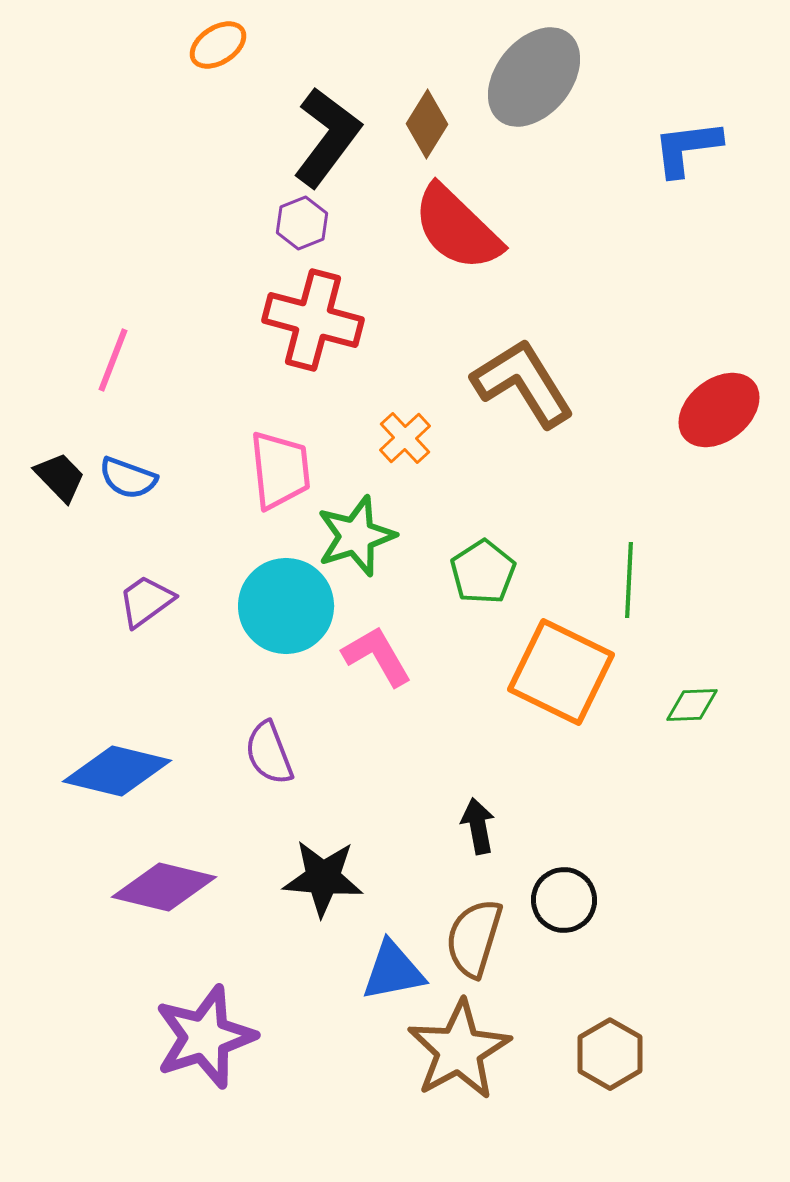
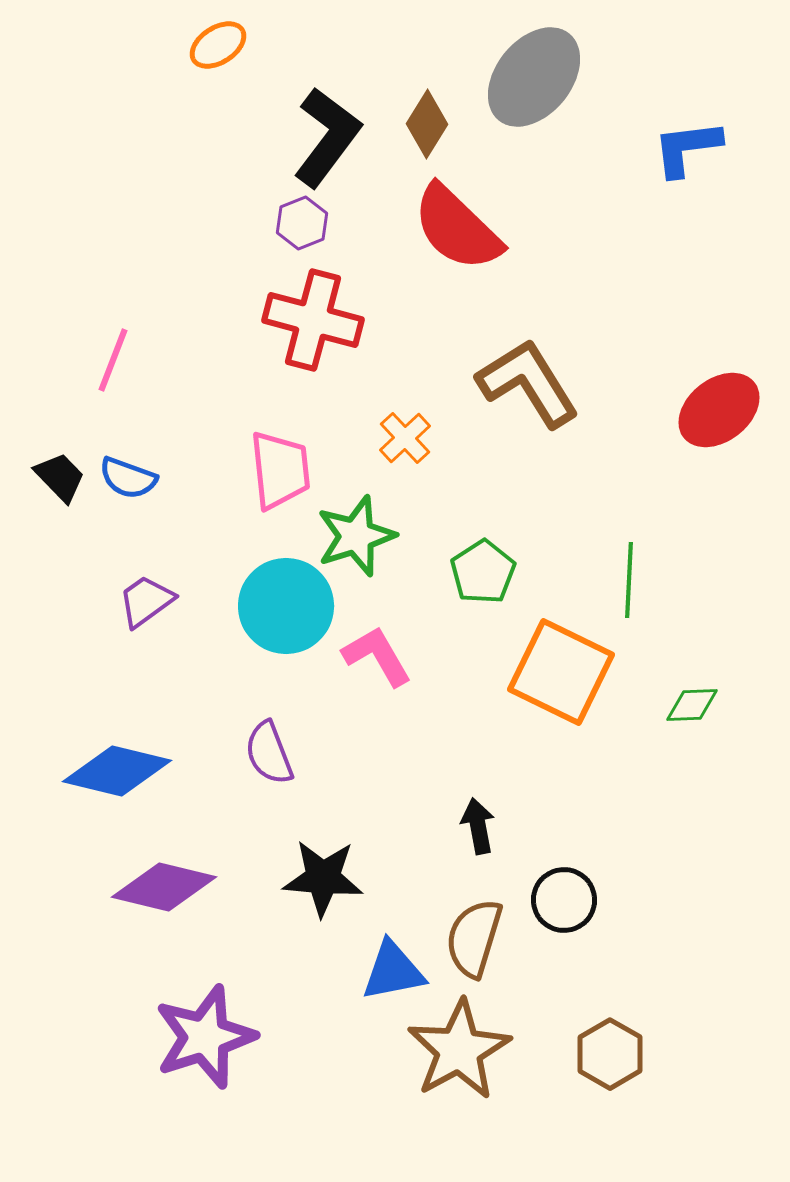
brown L-shape: moved 5 px right
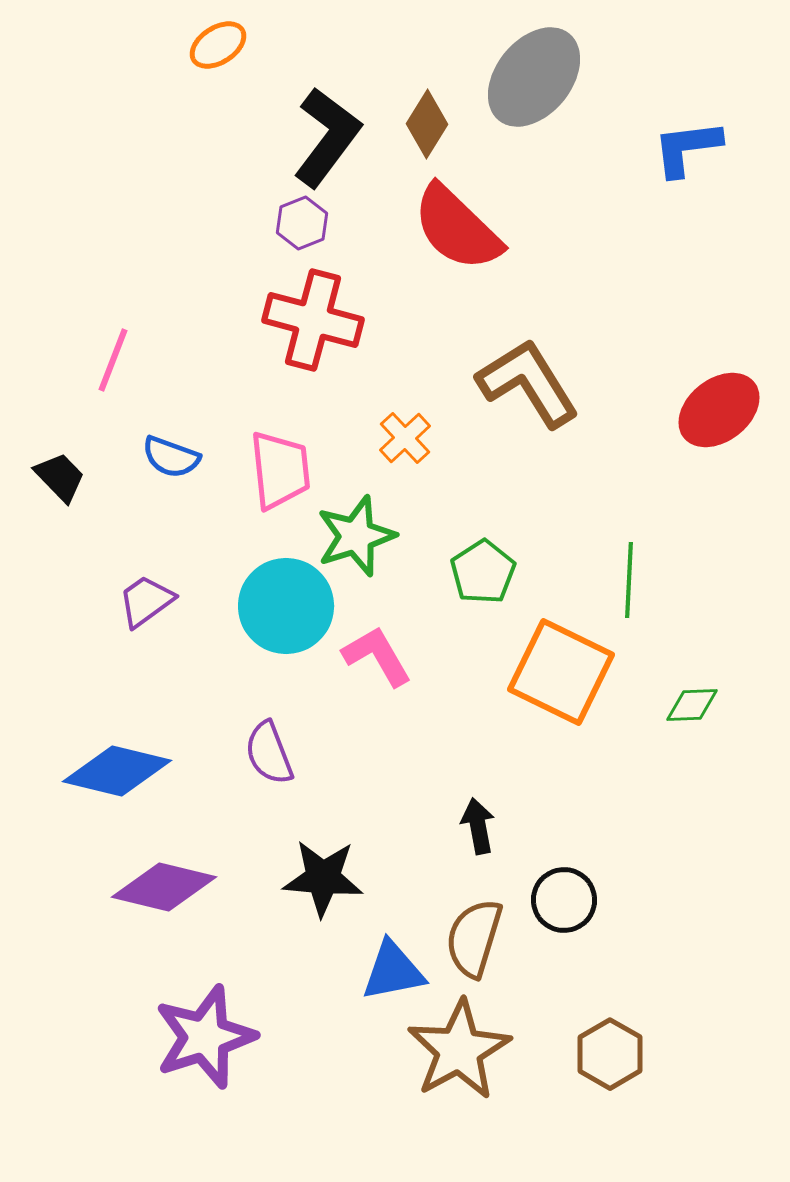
blue semicircle: moved 43 px right, 21 px up
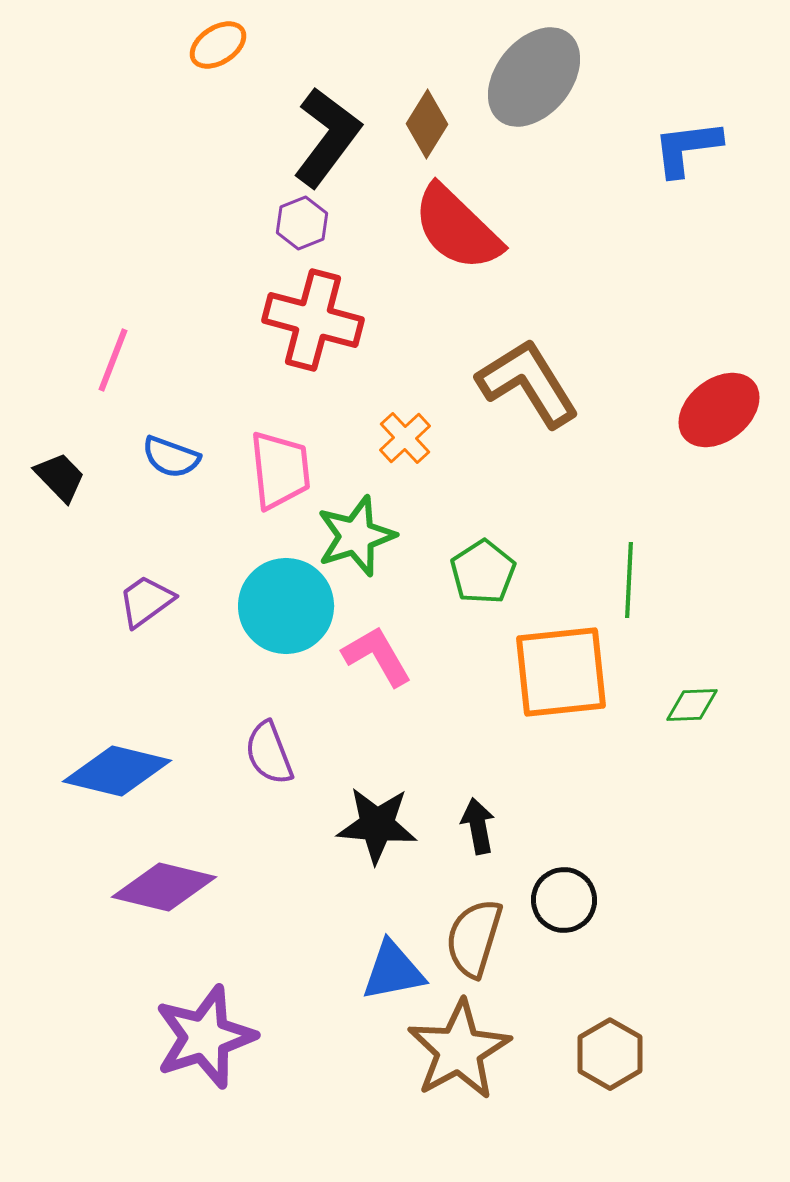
orange square: rotated 32 degrees counterclockwise
black star: moved 54 px right, 53 px up
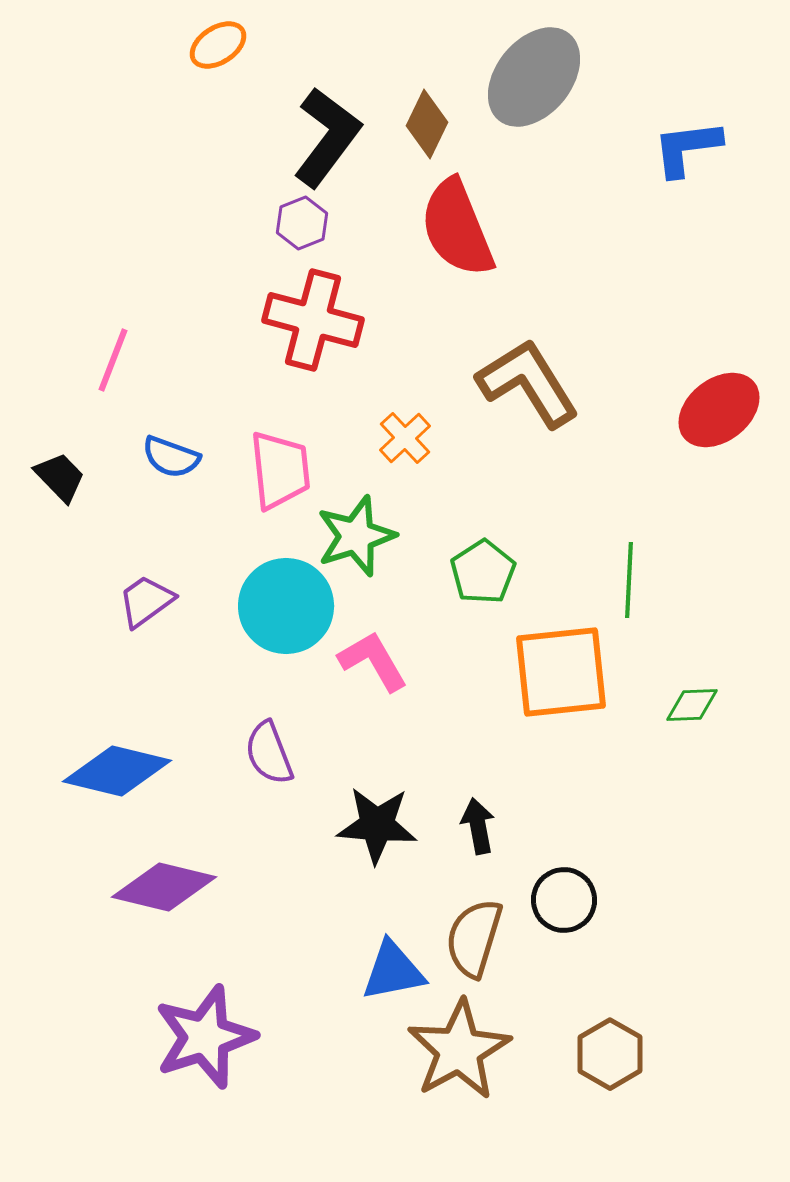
brown diamond: rotated 6 degrees counterclockwise
red semicircle: rotated 24 degrees clockwise
pink L-shape: moved 4 px left, 5 px down
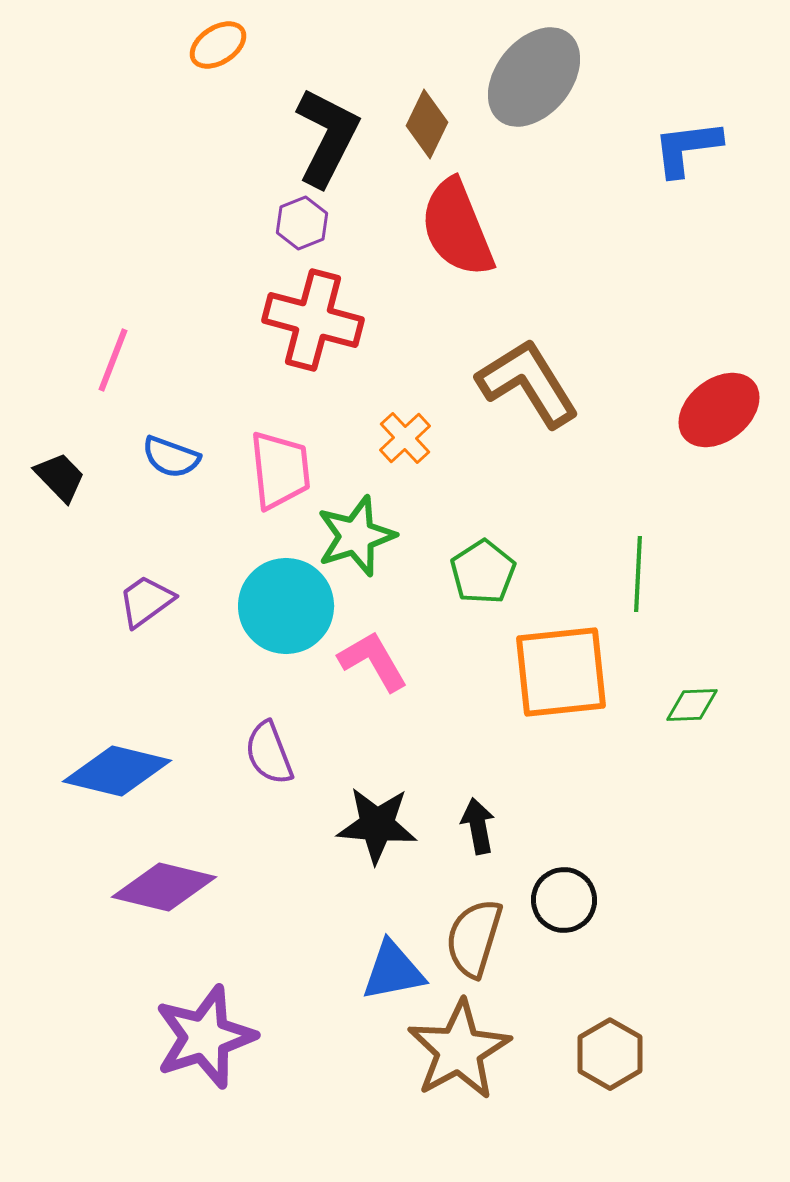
black L-shape: rotated 10 degrees counterclockwise
green line: moved 9 px right, 6 px up
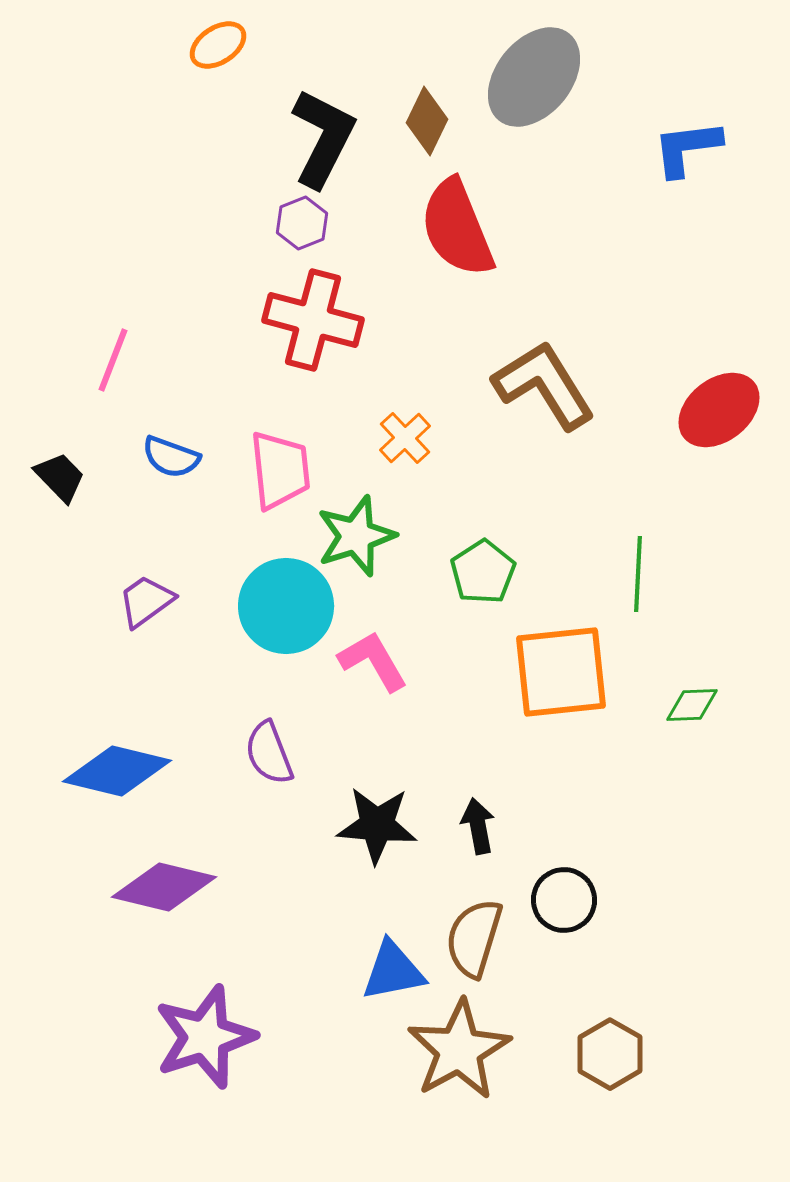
brown diamond: moved 3 px up
black L-shape: moved 4 px left, 1 px down
brown L-shape: moved 16 px right, 2 px down
